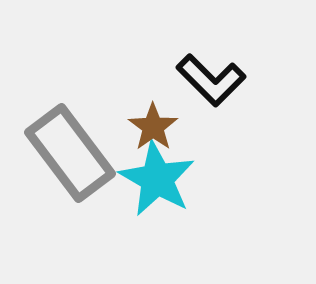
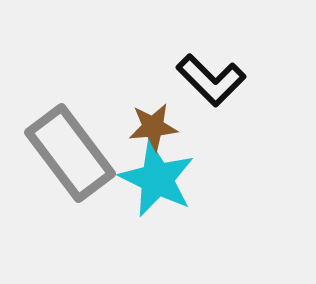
brown star: rotated 30 degrees clockwise
cyan star: rotated 4 degrees counterclockwise
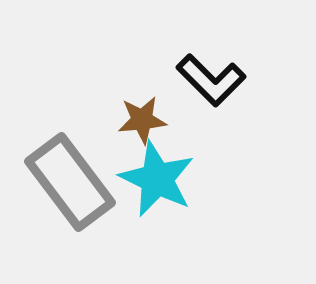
brown star: moved 11 px left, 7 px up
gray rectangle: moved 29 px down
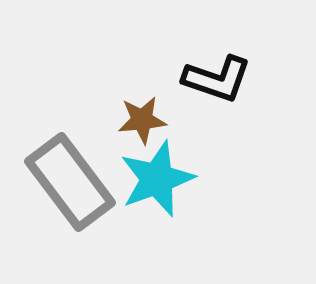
black L-shape: moved 6 px right, 1 px up; rotated 26 degrees counterclockwise
cyan star: rotated 26 degrees clockwise
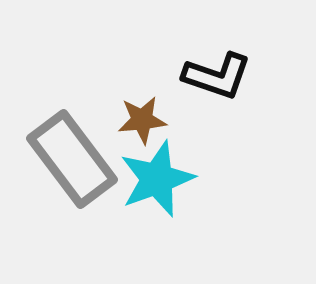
black L-shape: moved 3 px up
gray rectangle: moved 2 px right, 23 px up
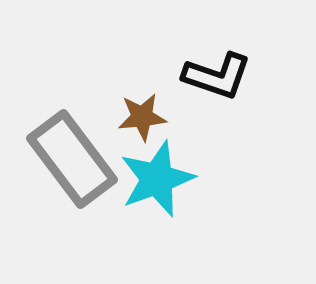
brown star: moved 3 px up
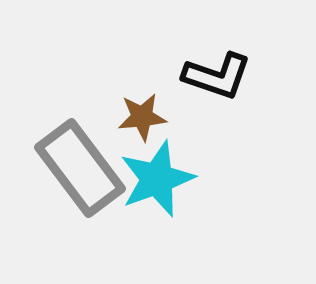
gray rectangle: moved 8 px right, 9 px down
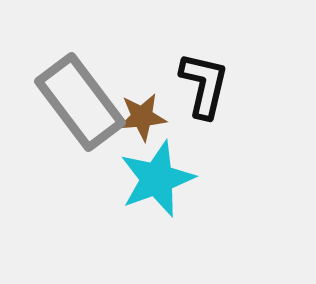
black L-shape: moved 13 px left, 9 px down; rotated 96 degrees counterclockwise
gray rectangle: moved 66 px up
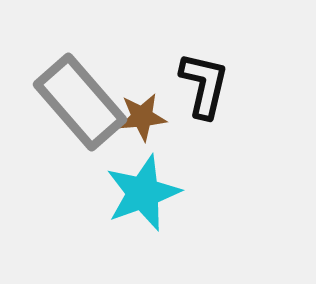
gray rectangle: rotated 4 degrees counterclockwise
cyan star: moved 14 px left, 14 px down
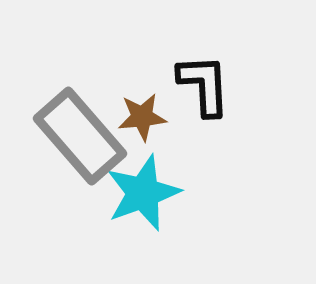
black L-shape: rotated 16 degrees counterclockwise
gray rectangle: moved 34 px down
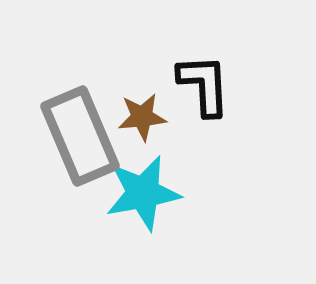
gray rectangle: rotated 18 degrees clockwise
cyan star: rotated 10 degrees clockwise
